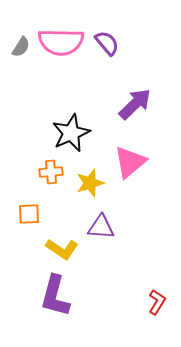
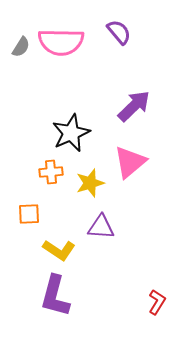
purple semicircle: moved 12 px right, 11 px up
purple arrow: moved 1 px left, 2 px down
yellow L-shape: moved 3 px left, 1 px down
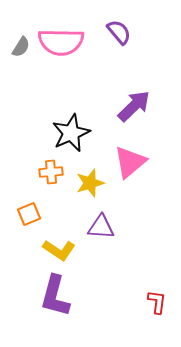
orange square: rotated 20 degrees counterclockwise
red L-shape: rotated 25 degrees counterclockwise
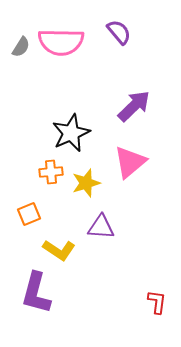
yellow star: moved 4 px left
purple L-shape: moved 19 px left, 3 px up
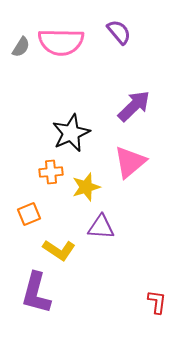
yellow star: moved 4 px down
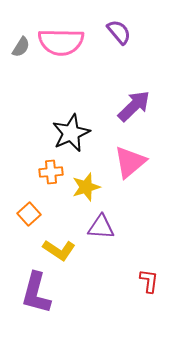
orange square: rotated 20 degrees counterclockwise
red L-shape: moved 8 px left, 21 px up
